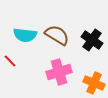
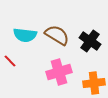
black cross: moved 2 px left, 1 px down
orange cross: rotated 30 degrees counterclockwise
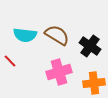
black cross: moved 5 px down
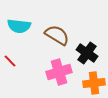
cyan semicircle: moved 6 px left, 9 px up
black cross: moved 3 px left, 7 px down
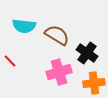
cyan semicircle: moved 5 px right
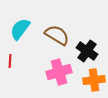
cyan semicircle: moved 4 px left, 3 px down; rotated 120 degrees clockwise
black cross: moved 2 px up
red line: rotated 48 degrees clockwise
orange cross: moved 3 px up
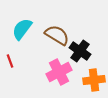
cyan semicircle: moved 2 px right
black cross: moved 7 px left
red line: rotated 24 degrees counterclockwise
pink cross: rotated 10 degrees counterclockwise
